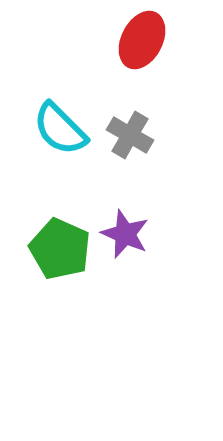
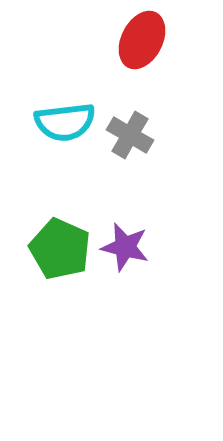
cyan semicircle: moved 5 px right, 7 px up; rotated 52 degrees counterclockwise
purple star: moved 13 px down; rotated 9 degrees counterclockwise
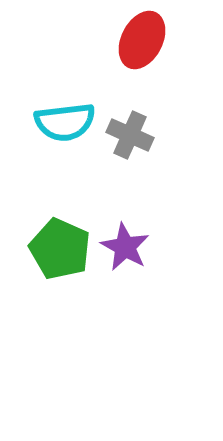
gray cross: rotated 6 degrees counterclockwise
purple star: rotated 15 degrees clockwise
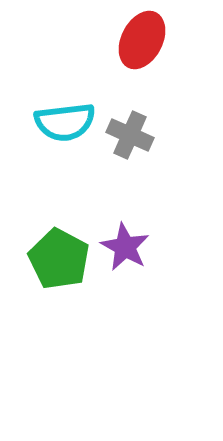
green pentagon: moved 1 px left, 10 px down; rotated 4 degrees clockwise
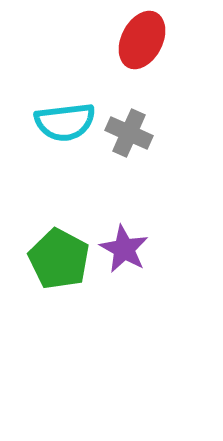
gray cross: moved 1 px left, 2 px up
purple star: moved 1 px left, 2 px down
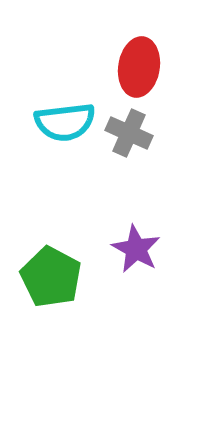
red ellipse: moved 3 px left, 27 px down; rotated 18 degrees counterclockwise
purple star: moved 12 px right
green pentagon: moved 8 px left, 18 px down
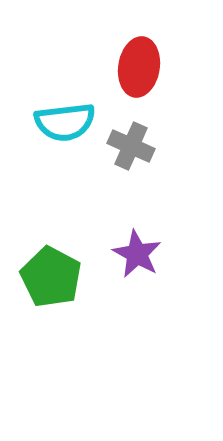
gray cross: moved 2 px right, 13 px down
purple star: moved 1 px right, 5 px down
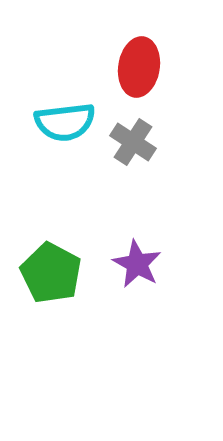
gray cross: moved 2 px right, 4 px up; rotated 9 degrees clockwise
purple star: moved 10 px down
green pentagon: moved 4 px up
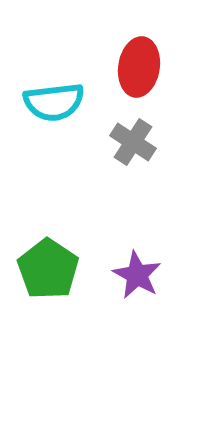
cyan semicircle: moved 11 px left, 20 px up
purple star: moved 11 px down
green pentagon: moved 3 px left, 4 px up; rotated 6 degrees clockwise
